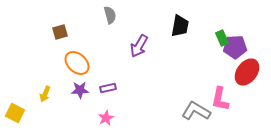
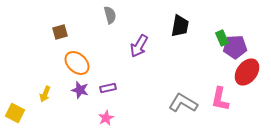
purple star: rotated 18 degrees clockwise
gray L-shape: moved 13 px left, 8 px up
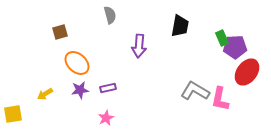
purple arrow: rotated 25 degrees counterclockwise
purple star: rotated 24 degrees counterclockwise
yellow arrow: rotated 35 degrees clockwise
gray L-shape: moved 12 px right, 12 px up
yellow square: moved 2 px left, 1 px down; rotated 36 degrees counterclockwise
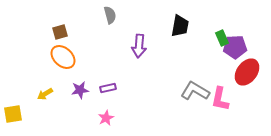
orange ellipse: moved 14 px left, 6 px up
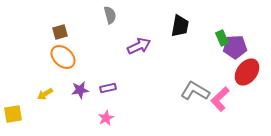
purple arrow: rotated 120 degrees counterclockwise
pink L-shape: rotated 35 degrees clockwise
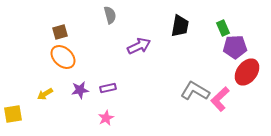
green rectangle: moved 1 px right, 10 px up
